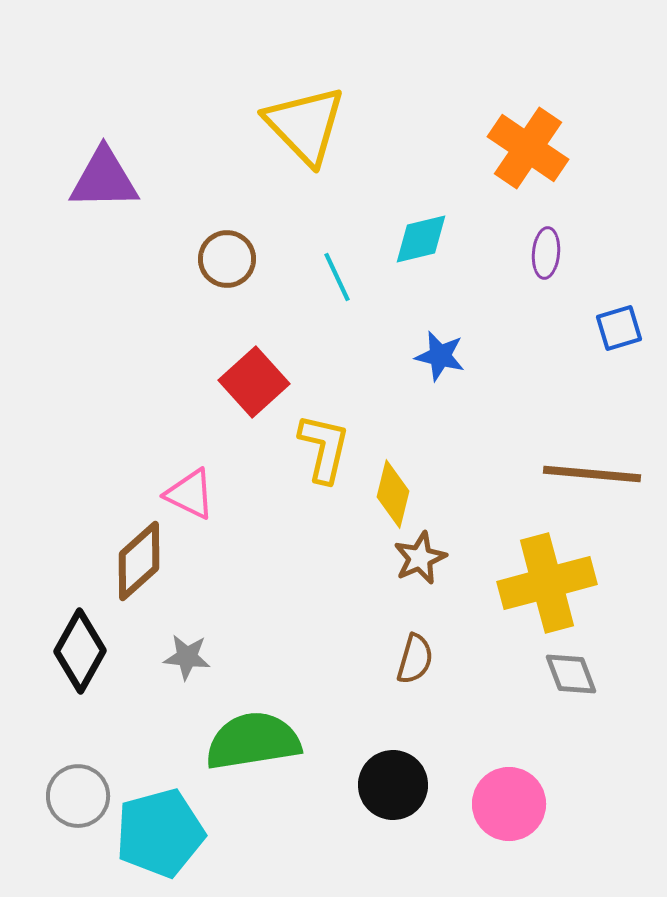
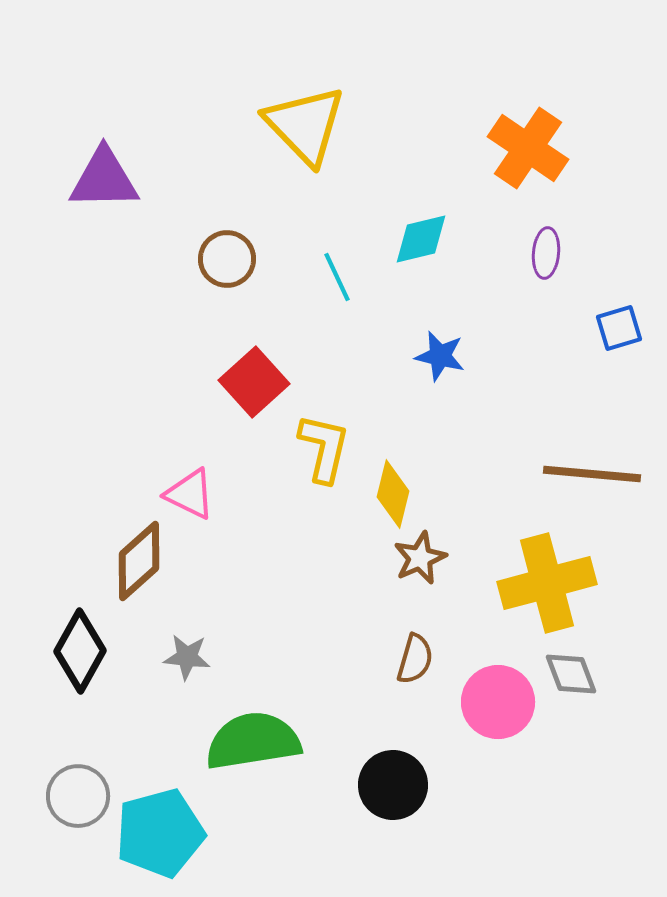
pink circle: moved 11 px left, 102 px up
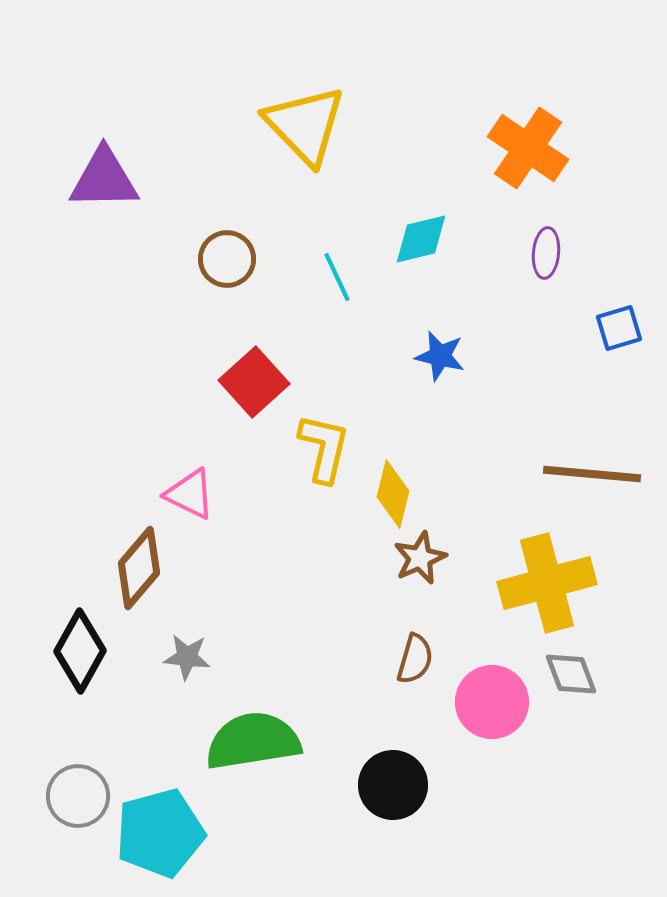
brown diamond: moved 7 px down; rotated 8 degrees counterclockwise
pink circle: moved 6 px left
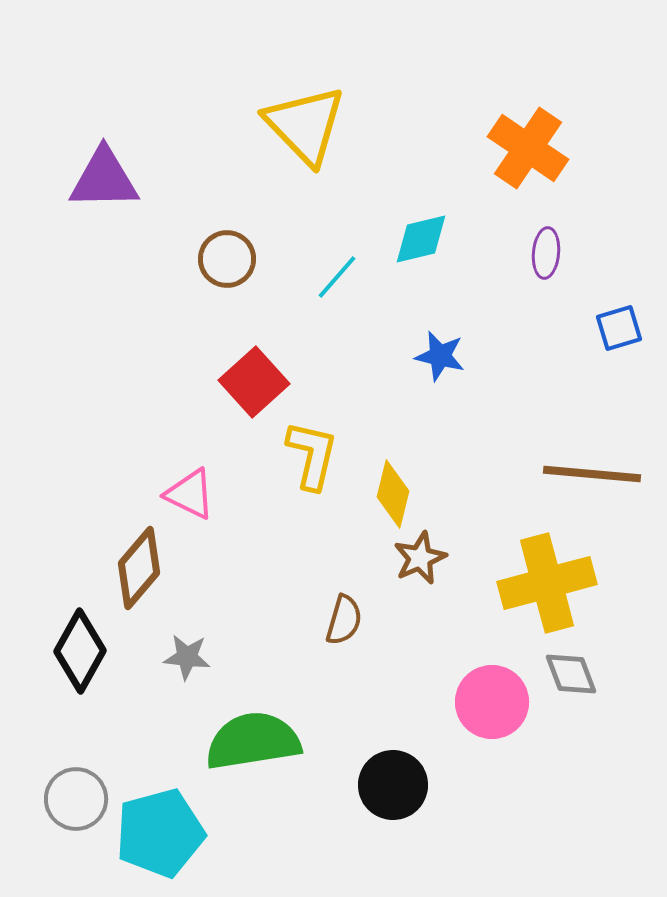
cyan line: rotated 66 degrees clockwise
yellow L-shape: moved 12 px left, 7 px down
brown semicircle: moved 71 px left, 39 px up
gray circle: moved 2 px left, 3 px down
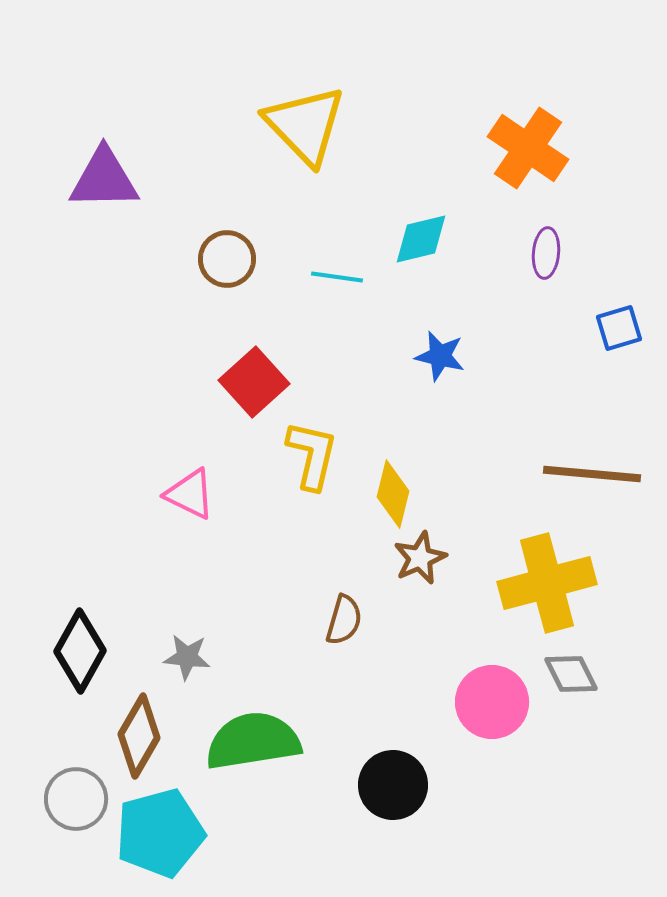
cyan line: rotated 57 degrees clockwise
brown diamond: moved 168 px down; rotated 10 degrees counterclockwise
gray diamond: rotated 6 degrees counterclockwise
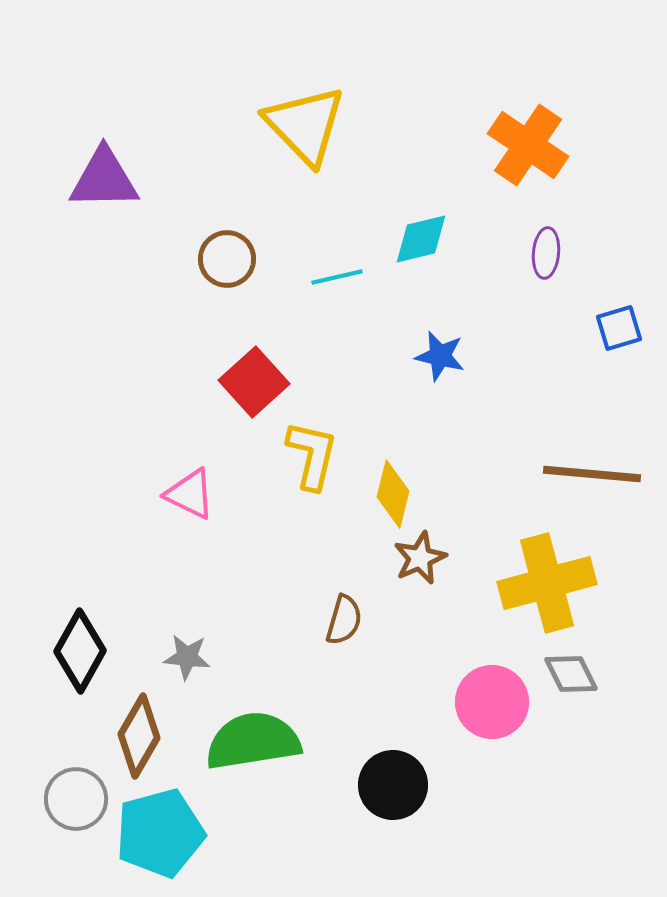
orange cross: moved 3 px up
cyan line: rotated 21 degrees counterclockwise
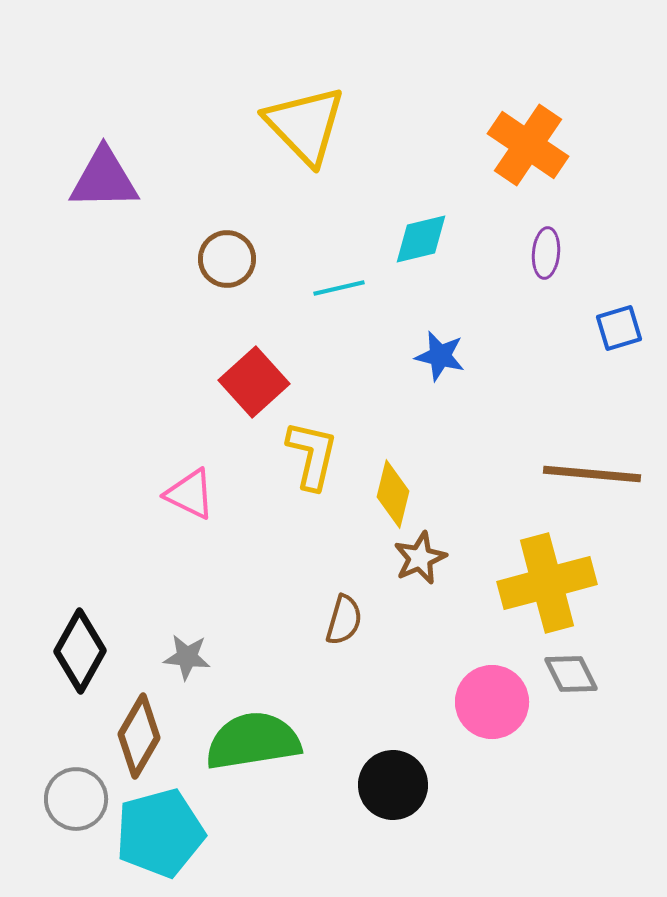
cyan line: moved 2 px right, 11 px down
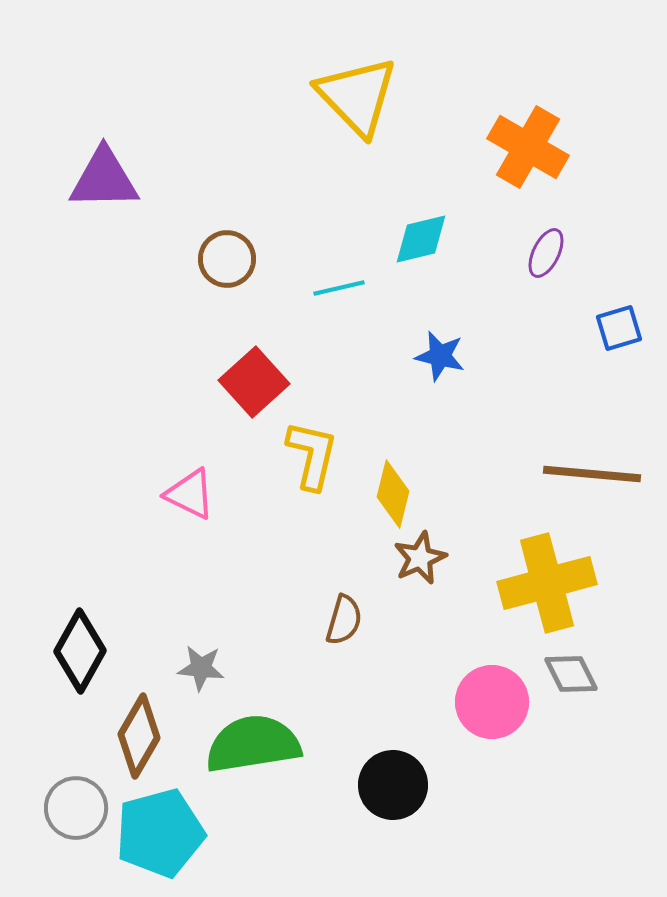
yellow triangle: moved 52 px right, 29 px up
orange cross: moved 2 px down; rotated 4 degrees counterclockwise
purple ellipse: rotated 21 degrees clockwise
gray star: moved 14 px right, 11 px down
green semicircle: moved 3 px down
gray circle: moved 9 px down
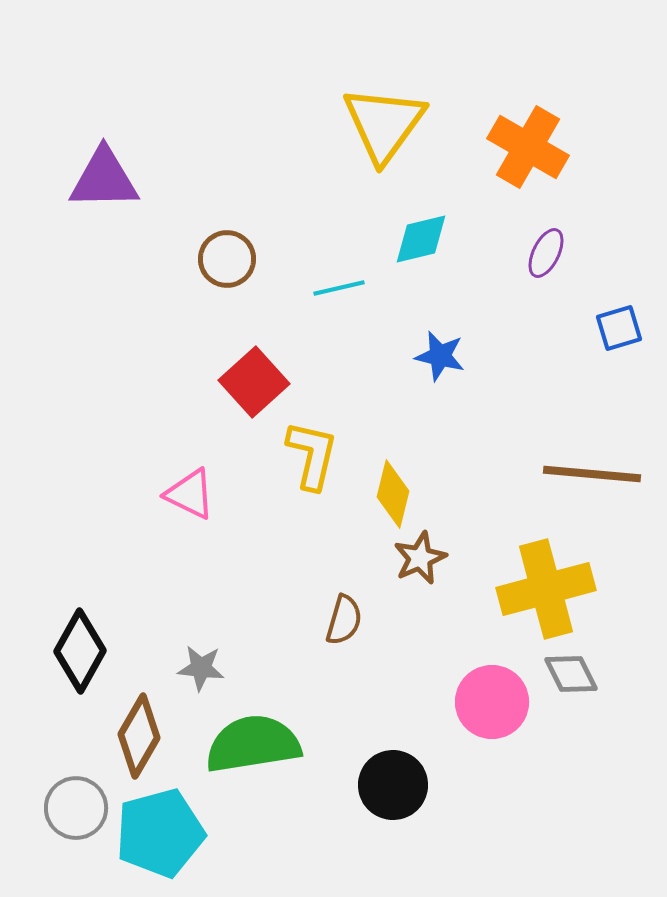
yellow triangle: moved 27 px right, 28 px down; rotated 20 degrees clockwise
yellow cross: moved 1 px left, 6 px down
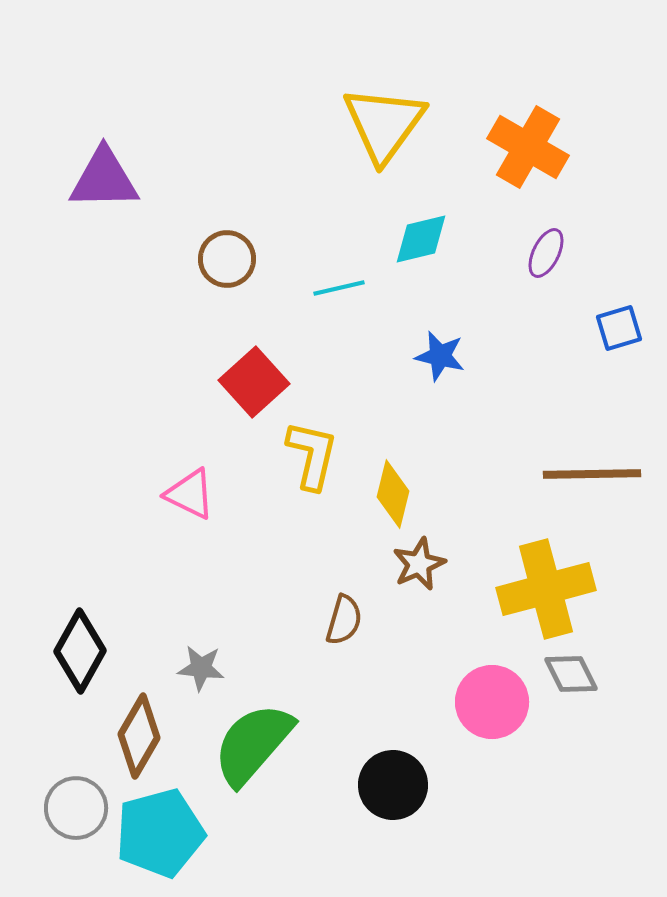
brown line: rotated 6 degrees counterclockwise
brown star: moved 1 px left, 6 px down
green semicircle: rotated 40 degrees counterclockwise
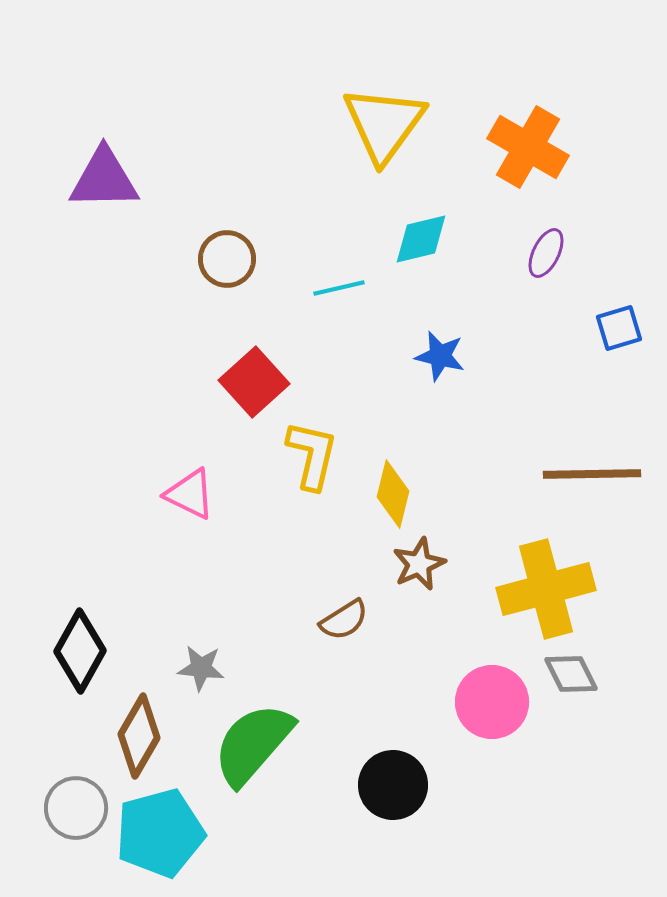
brown semicircle: rotated 42 degrees clockwise
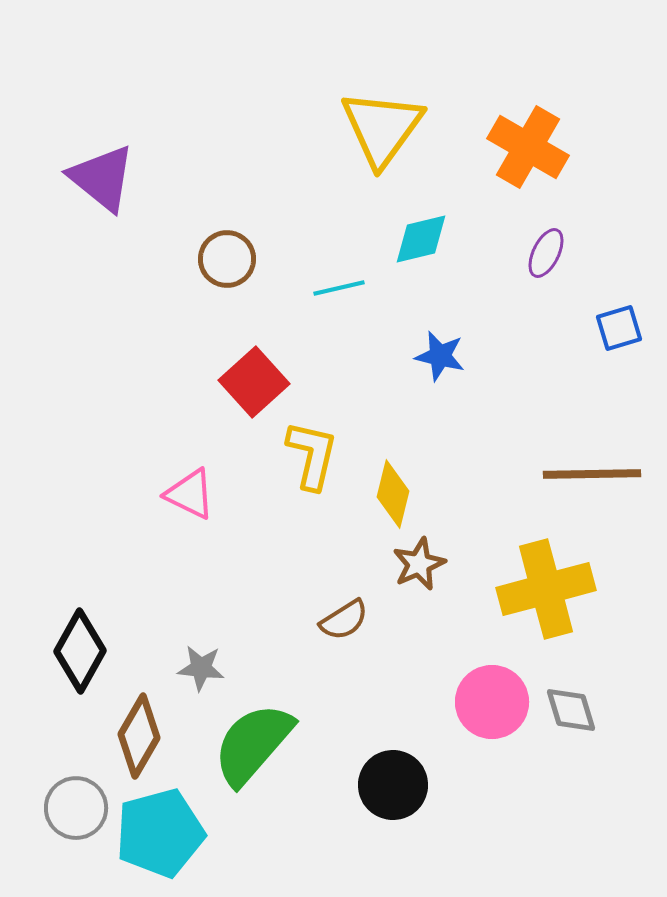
yellow triangle: moved 2 px left, 4 px down
purple triangle: moved 2 px left, 1 px up; rotated 40 degrees clockwise
gray diamond: moved 36 px down; rotated 10 degrees clockwise
